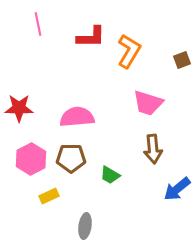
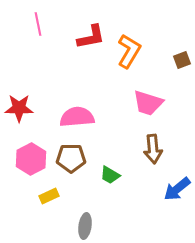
red L-shape: rotated 12 degrees counterclockwise
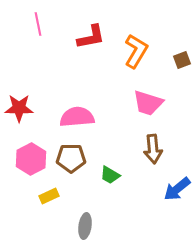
orange L-shape: moved 7 px right
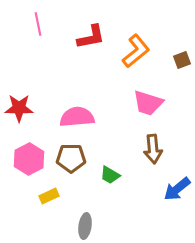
orange L-shape: rotated 20 degrees clockwise
pink hexagon: moved 2 px left
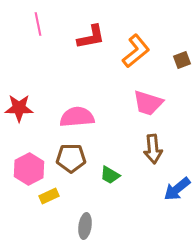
pink hexagon: moved 10 px down
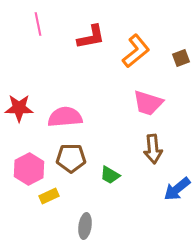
brown square: moved 1 px left, 2 px up
pink semicircle: moved 12 px left
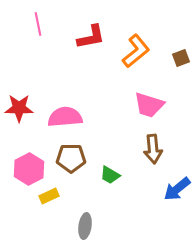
pink trapezoid: moved 1 px right, 2 px down
